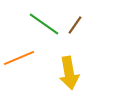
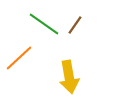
orange line: rotated 20 degrees counterclockwise
yellow arrow: moved 4 px down
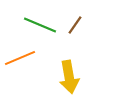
green line: moved 4 px left, 1 px down; rotated 12 degrees counterclockwise
orange line: moved 1 px right; rotated 20 degrees clockwise
